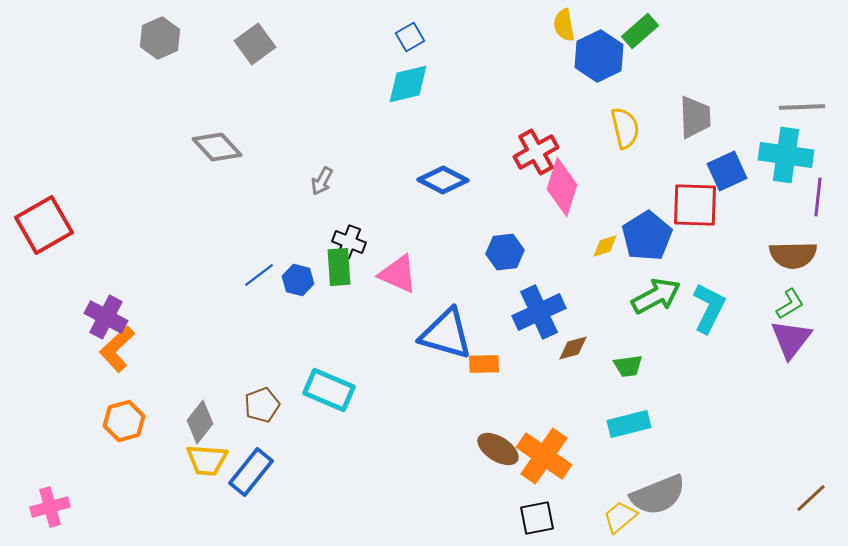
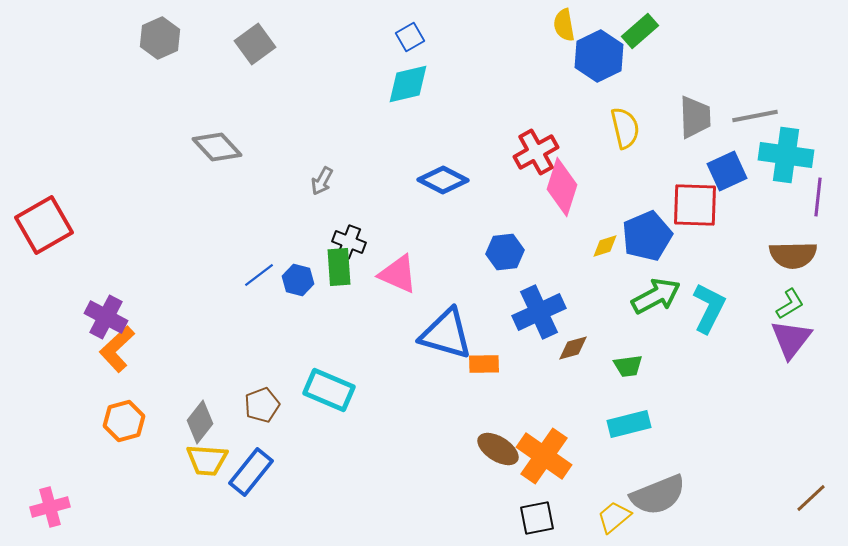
gray line at (802, 107): moved 47 px left, 9 px down; rotated 9 degrees counterclockwise
blue pentagon at (647, 236): rotated 9 degrees clockwise
yellow trapezoid at (620, 517): moved 6 px left
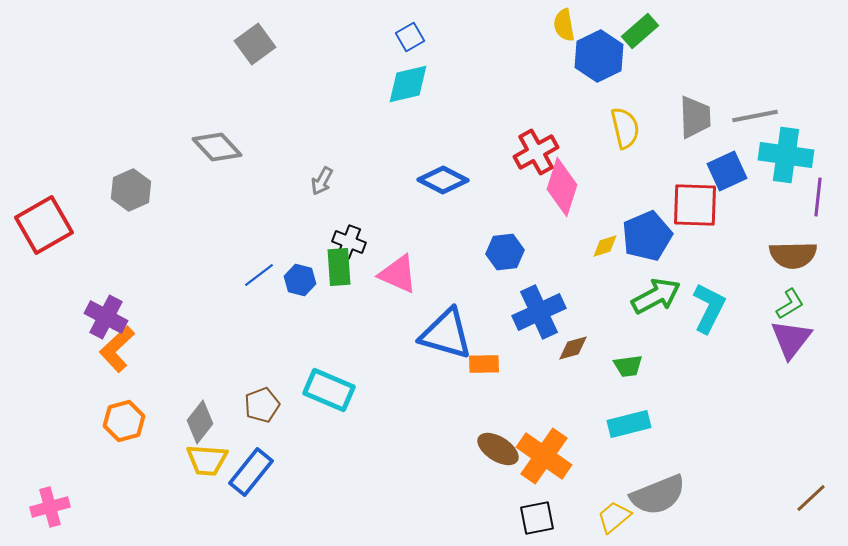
gray hexagon at (160, 38): moved 29 px left, 152 px down
blue hexagon at (298, 280): moved 2 px right
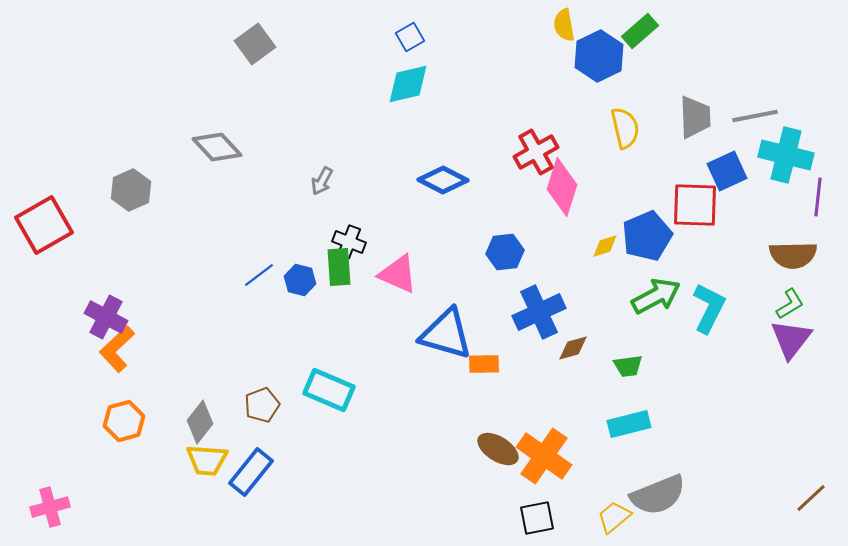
cyan cross at (786, 155): rotated 6 degrees clockwise
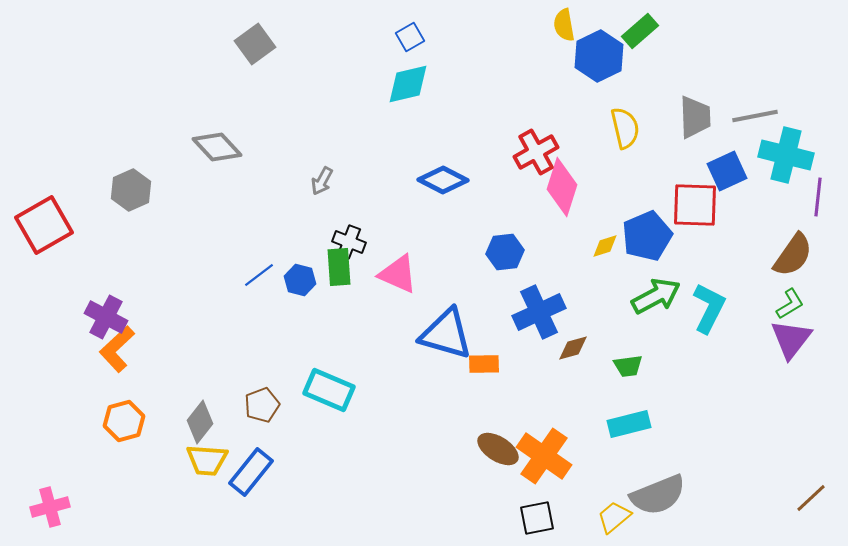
brown semicircle at (793, 255): rotated 54 degrees counterclockwise
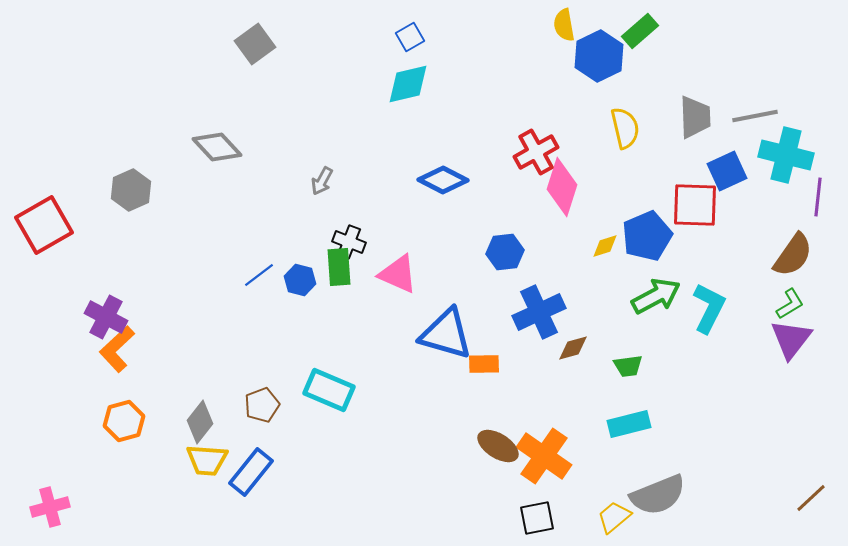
brown ellipse at (498, 449): moved 3 px up
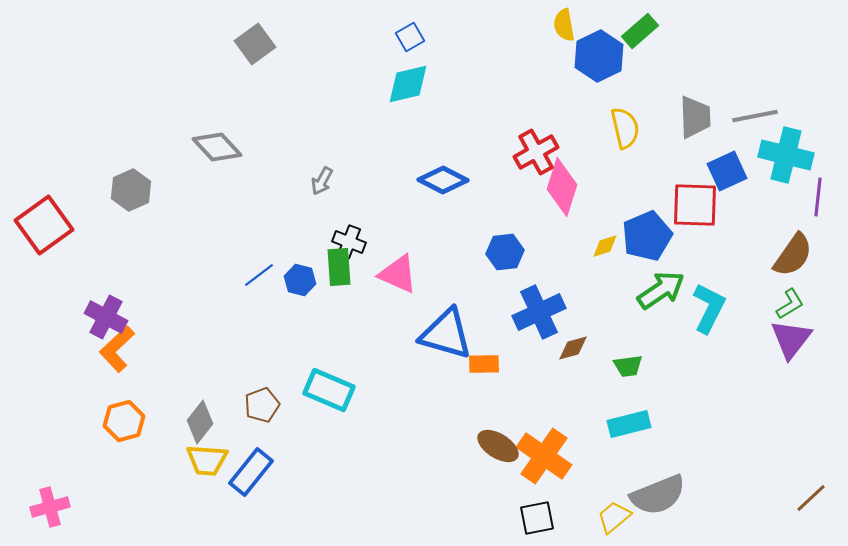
red square at (44, 225): rotated 6 degrees counterclockwise
green arrow at (656, 296): moved 5 px right, 6 px up; rotated 6 degrees counterclockwise
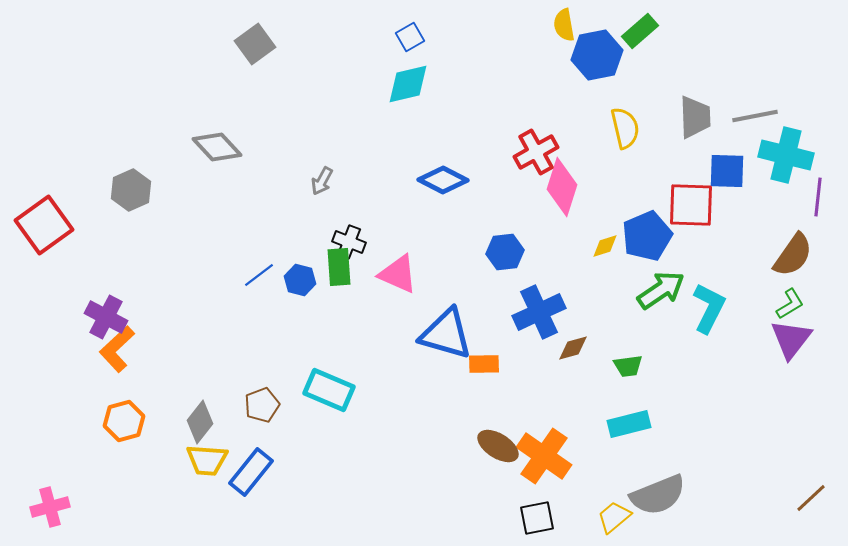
blue hexagon at (599, 56): moved 2 px left, 1 px up; rotated 15 degrees clockwise
blue square at (727, 171): rotated 27 degrees clockwise
red square at (695, 205): moved 4 px left
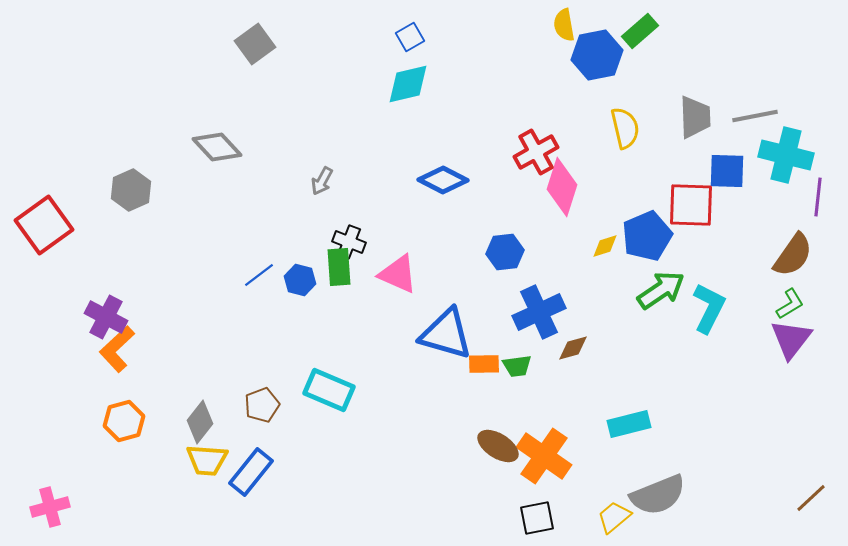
green trapezoid at (628, 366): moved 111 px left
